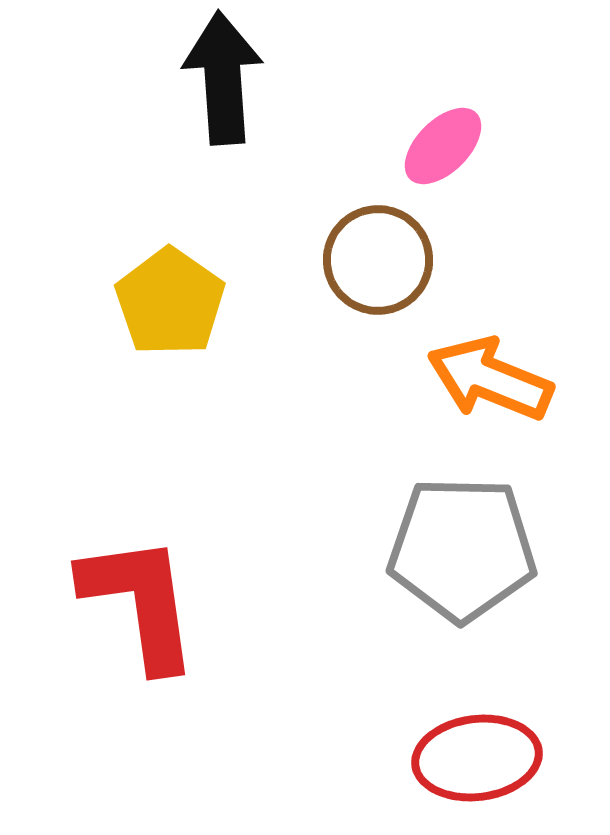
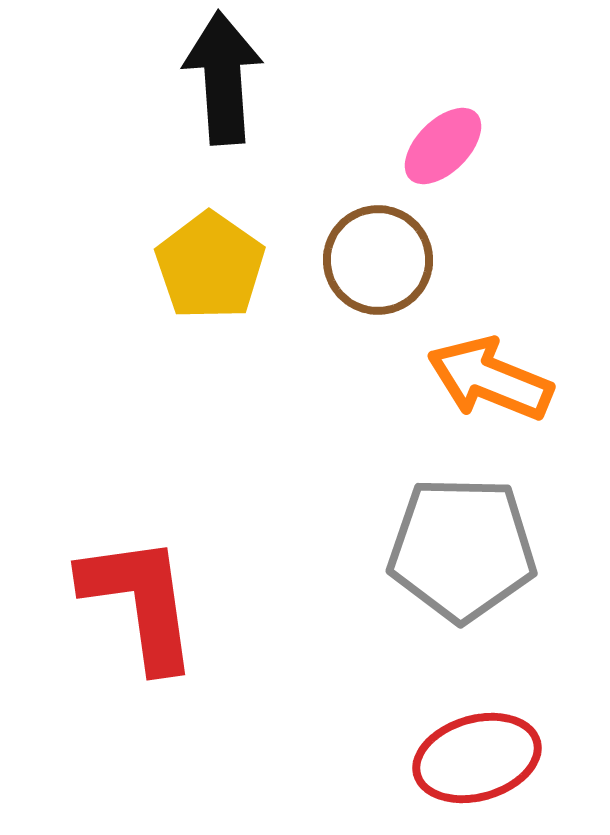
yellow pentagon: moved 40 px right, 36 px up
red ellipse: rotated 9 degrees counterclockwise
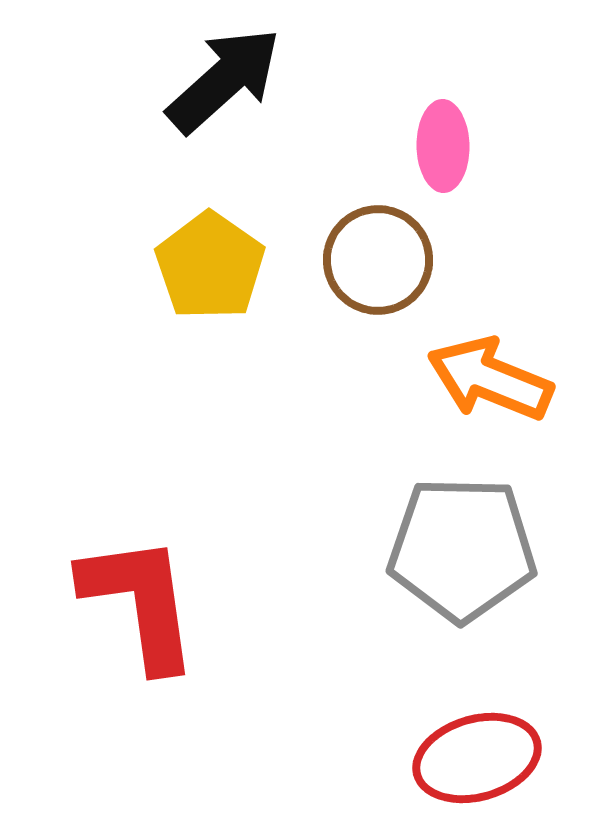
black arrow: moved 1 px right, 2 px down; rotated 52 degrees clockwise
pink ellipse: rotated 46 degrees counterclockwise
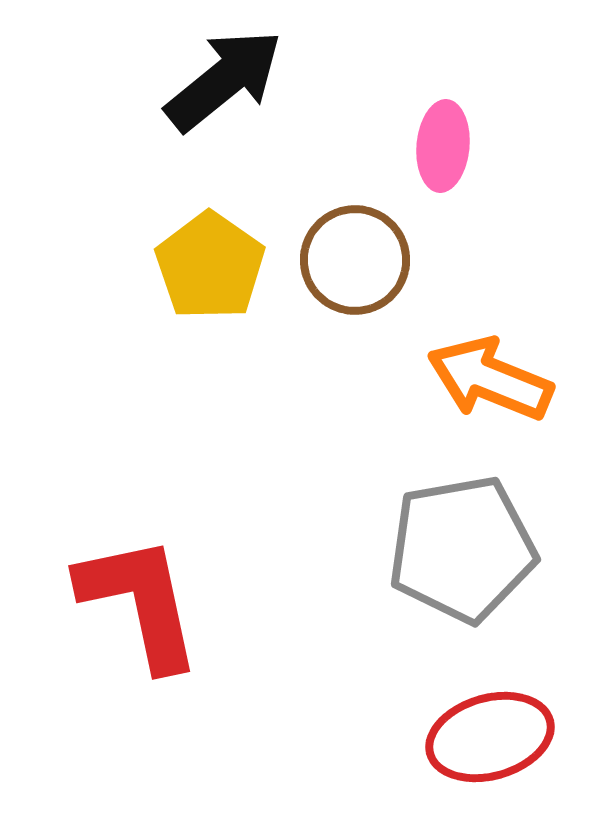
black arrow: rotated 3 degrees clockwise
pink ellipse: rotated 6 degrees clockwise
brown circle: moved 23 px left
gray pentagon: rotated 11 degrees counterclockwise
red L-shape: rotated 4 degrees counterclockwise
red ellipse: moved 13 px right, 21 px up
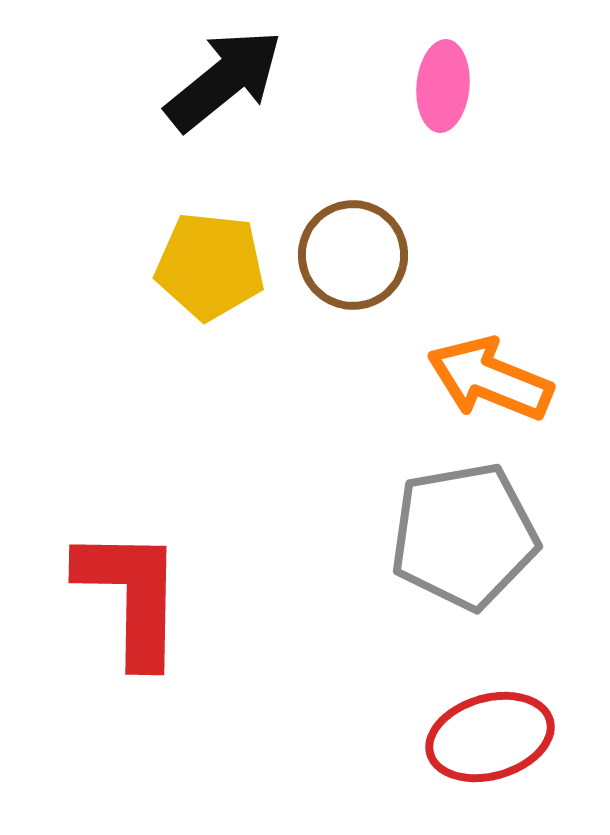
pink ellipse: moved 60 px up
brown circle: moved 2 px left, 5 px up
yellow pentagon: rotated 29 degrees counterclockwise
gray pentagon: moved 2 px right, 13 px up
red L-shape: moved 9 px left, 6 px up; rotated 13 degrees clockwise
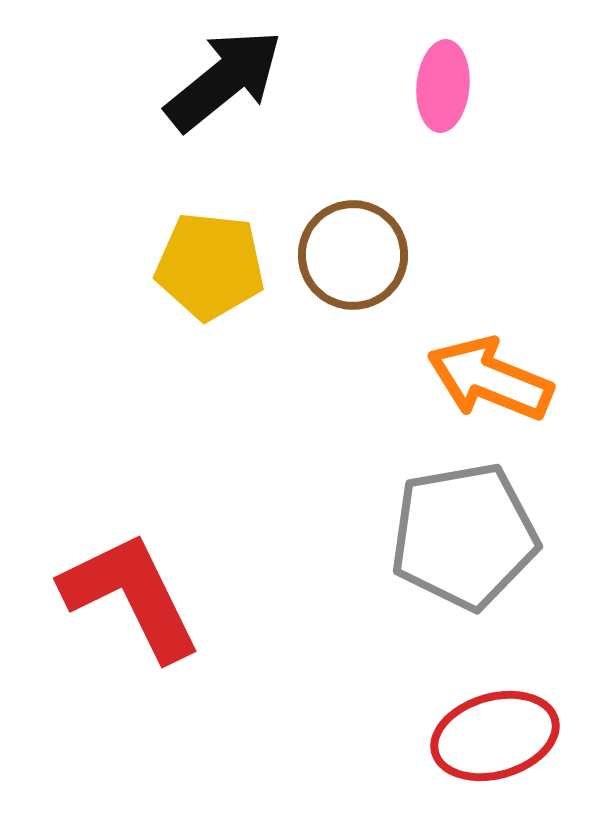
red L-shape: rotated 27 degrees counterclockwise
red ellipse: moved 5 px right, 1 px up
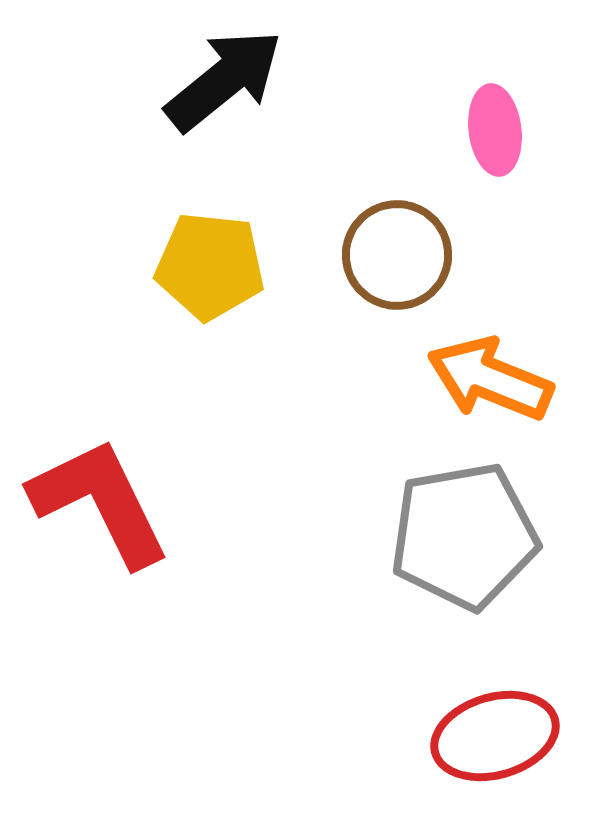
pink ellipse: moved 52 px right, 44 px down; rotated 12 degrees counterclockwise
brown circle: moved 44 px right
red L-shape: moved 31 px left, 94 px up
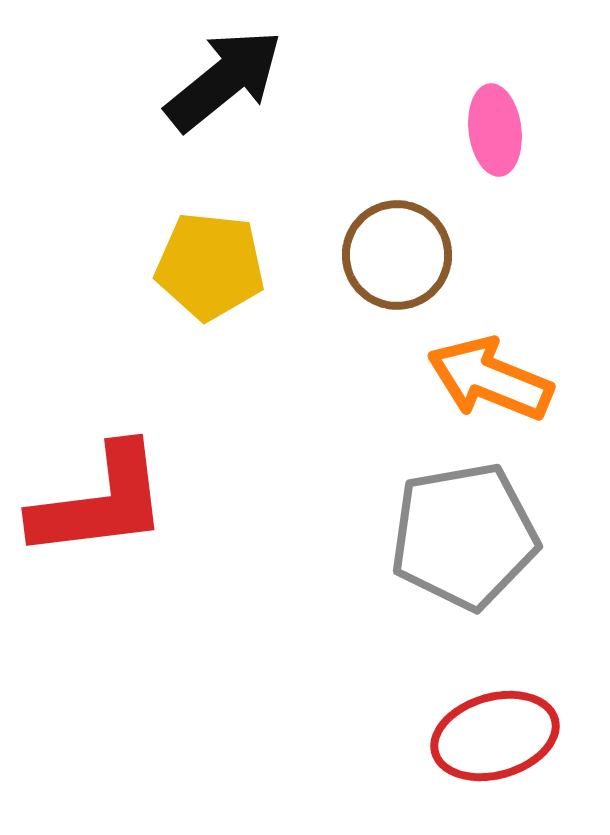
red L-shape: rotated 109 degrees clockwise
